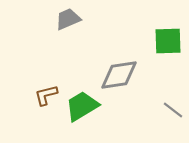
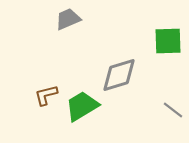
gray diamond: rotated 9 degrees counterclockwise
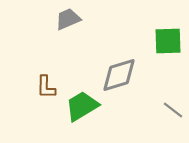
brown L-shape: moved 8 px up; rotated 75 degrees counterclockwise
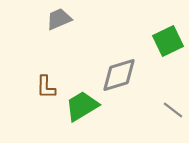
gray trapezoid: moved 9 px left
green square: rotated 24 degrees counterclockwise
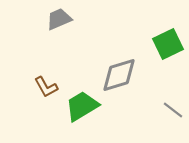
green square: moved 3 px down
brown L-shape: rotated 30 degrees counterclockwise
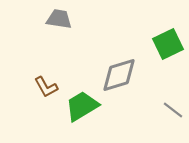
gray trapezoid: rotated 32 degrees clockwise
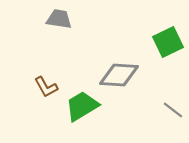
green square: moved 2 px up
gray diamond: rotated 21 degrees clockwise
